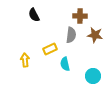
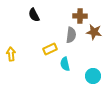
brown star: moved 1 px left, 3 px up
yellow arrow: moved 14 px left, 6 px up
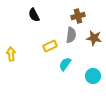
brown cross: moved 2 px left; rotated 16 degrees counterclockwise
brown star: moved 6 px down
yellow rectangle: moved 3 px up
cyan semicircle: rotated 48 degrees clockwise
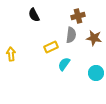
yellow rectangle: moved 1 px right, 1 px down
cyan semicircle: moved 1 px left
cyan circle: moved 3 px right, 3 px up
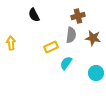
brown star: moved 1 px left
yellow arrow: moved 11 px up
cyan semicircle: moved 2 px right, 1 px up
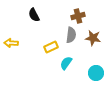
yellow arrow: rotated 80 degrees counterclockwise
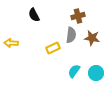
brown star: moved 1 px left
yellow rectangle: moved 2 px right, 1 px down
cyan semicircle: moved 8 px right, 8 px down
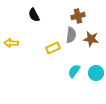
brown star: moved 1 px left, 1 px down
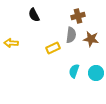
cyan semicircle: rotated 16 degrees counterclockwise
